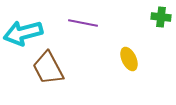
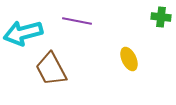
purple line: moved 6 px left, 2 px up
brown trapezoid: moved 3 px right, 1 px down
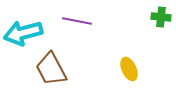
yellow ellipse: moved 10 px down
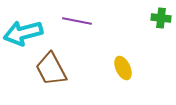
green cross: moved 1 px down
yellow ellipse: moved 6 px left, 1 px up
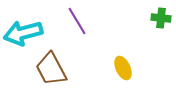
purple line: rotated 48 degrees clockwise
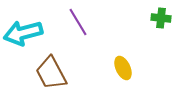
purple line: moved 1 px right, 1 px down
brown trapezoid: moved 4 px down
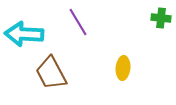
cyan arrow: moved 1 px right, 1 px down; rotated 18 degrees clockwise
yellow ellipse: rotated 30 degrees clockwise
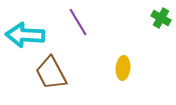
green cross: rotated 24 degrees clockwise
cyan arrow: moved 1 px right, 1 px down
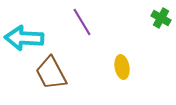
purple line: moved 4 px right
cyan arrow: moved 1 px left, 3 px down
yellow ellipse: moved 1 px left, 1 px up; rotated 15 degrees counterclockwise
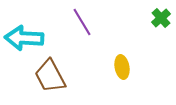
green cross: rotated 18 degrees clockwise
brown trapezoid: moved 1 px left, 3 px down
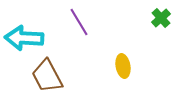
purple line: moved 3 px left
yellow ellipse: moved 1 px right, 1 px up
brown trapezoid: moved 3 px left
